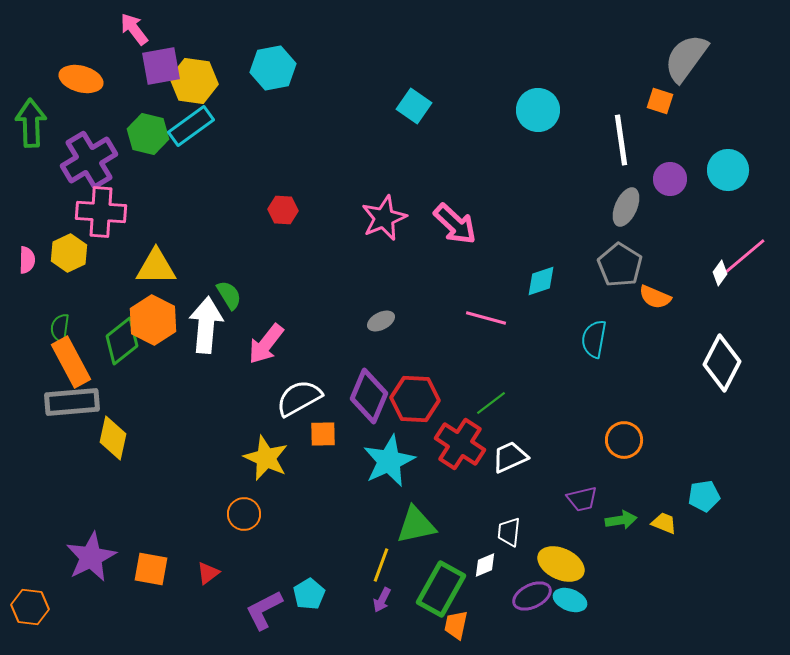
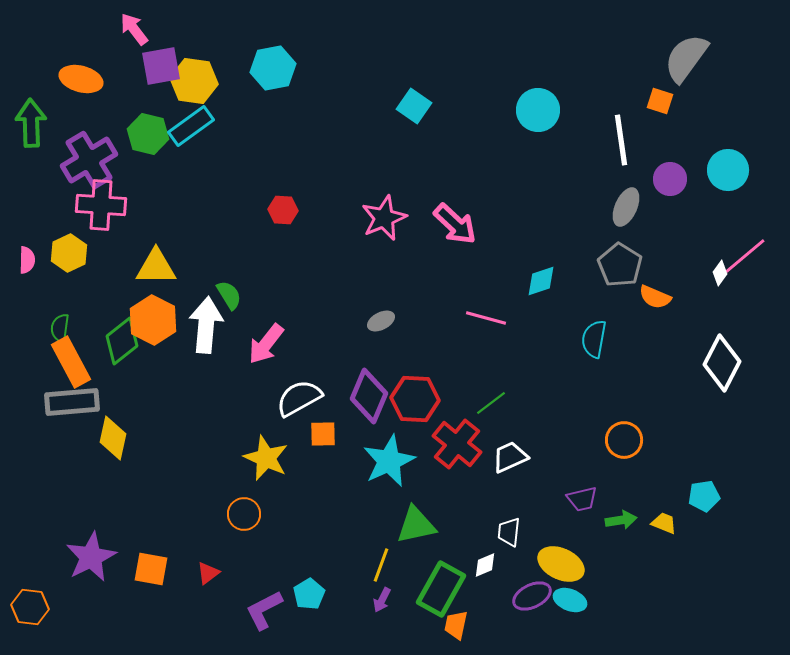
pink cross at (101, 212): moved 7 px up
red cross at (460, 444): moved 3 px left; rotated 6 degrees clockwise
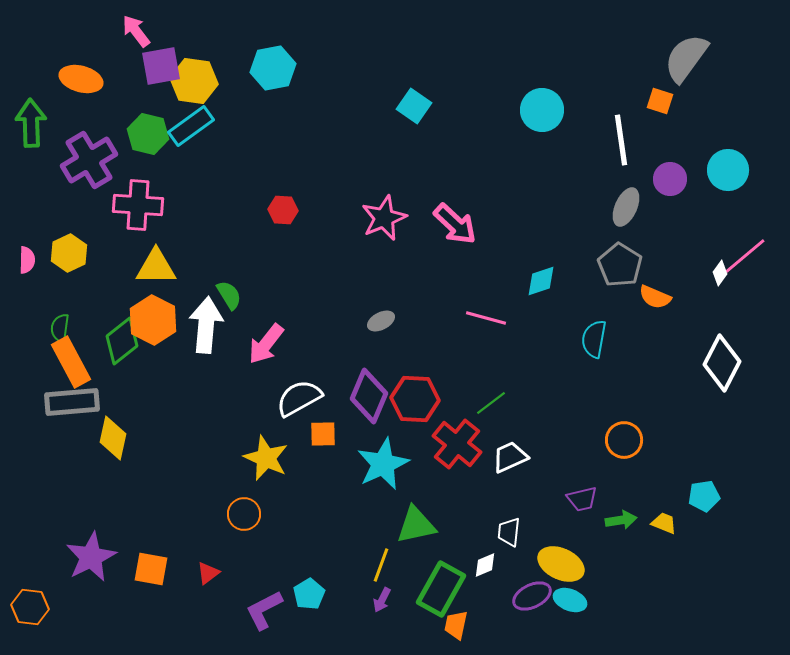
pink arrow at (134, 29): moved 2 px right, 2 px down
cyan circle at (538, 110): moved 4 px right
pink cross at (101, 205): moved 37 px right
cyan star at (389, 461): moved 6 px left, 3 px down
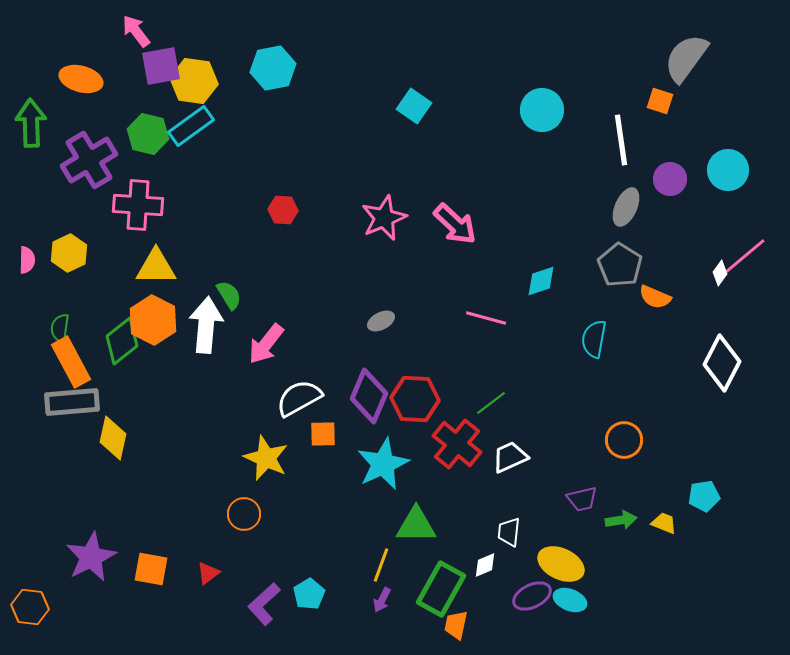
green triangle at (416, 525): rotated 12 degrees clockwise
purple L-shape at (264, 610): moved 6 px up; rotated 15 degrees counterclockwise
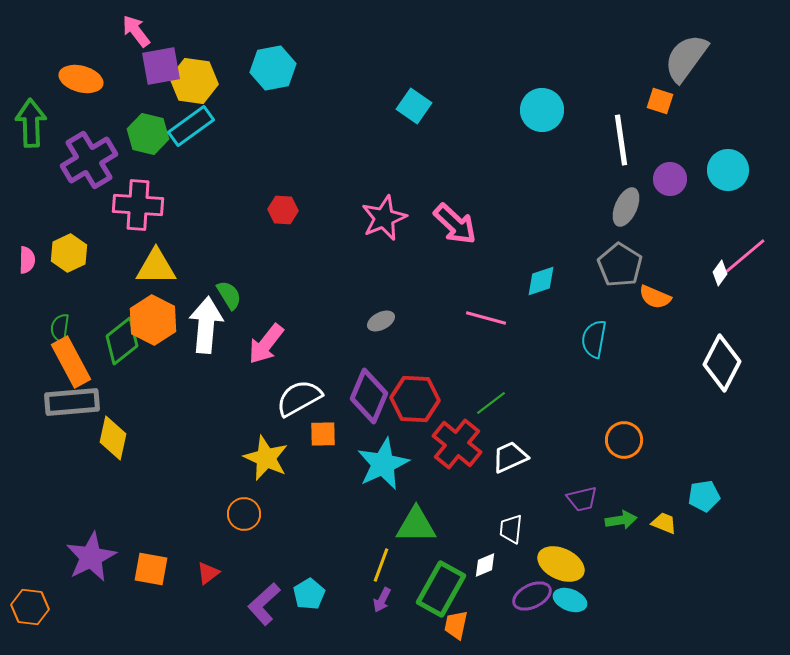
white trapezoid at (509, 532): moved 2 px right, 3 px up
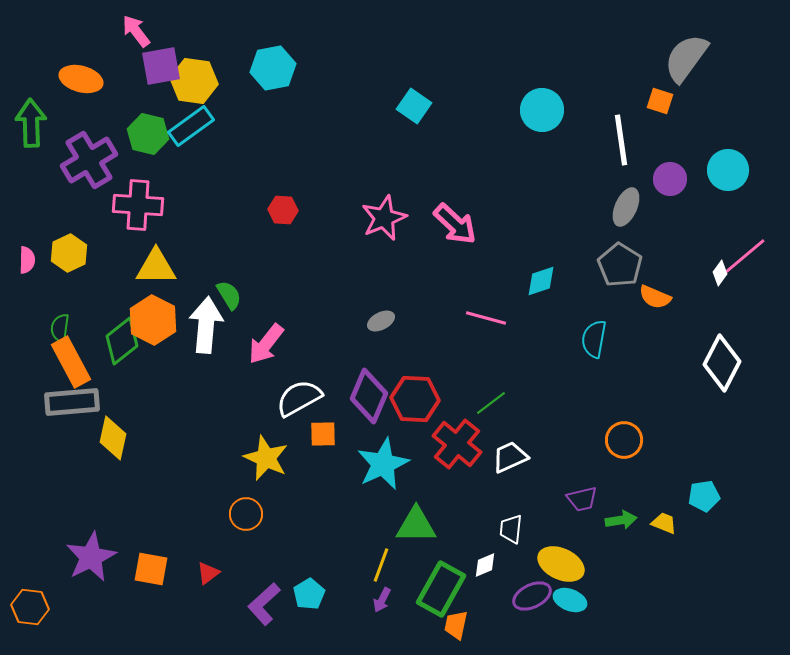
orange circle at (244, 514): moved 2 px right
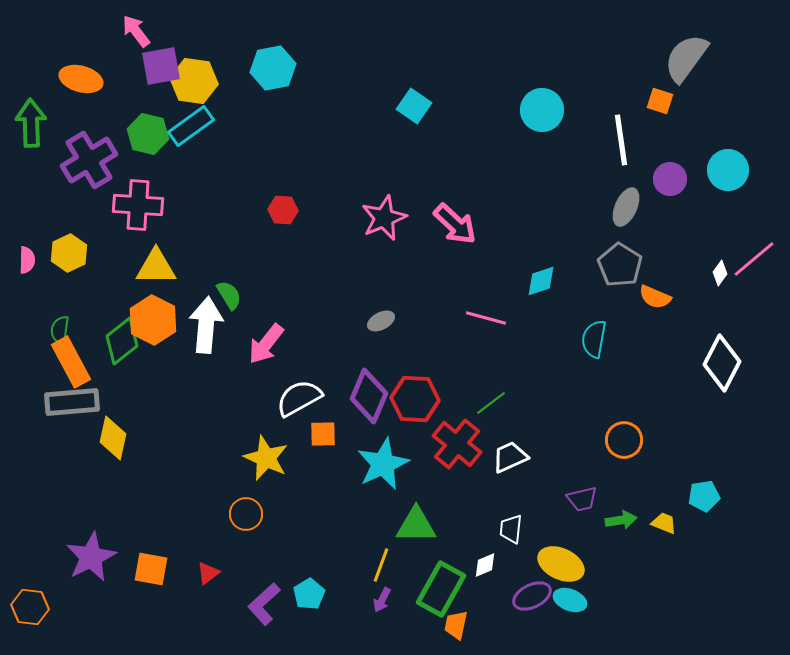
pink line at (745, 256): moved 9 px right, 3 px down
green semicircle at (60, 328): moved 2 px down
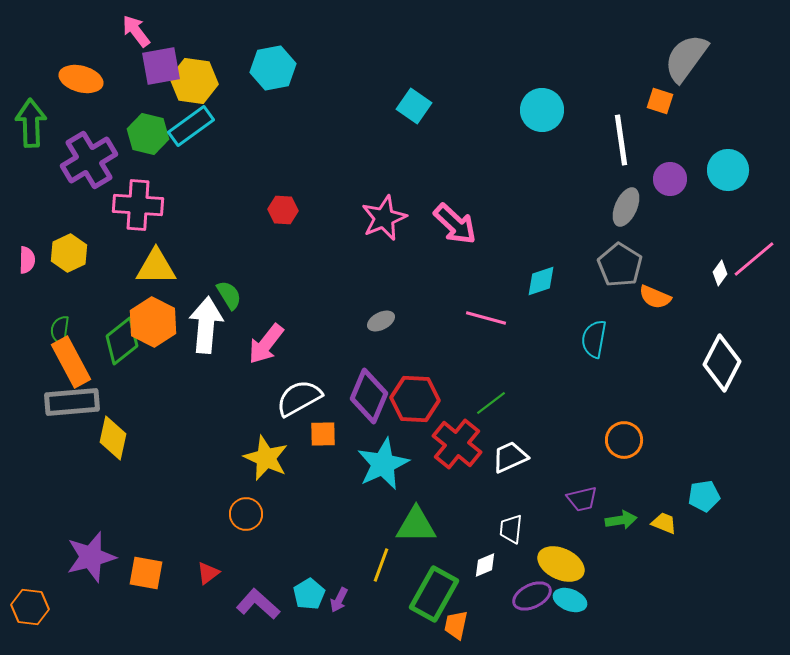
orange hexagon at (153, 320): moved 2 px down
purple star at (91, 557): rotated 12 degrees clockwise
orange square at (151, 569): moved 5 px left, 4 px down
green rectangle at (441, 589): moved 7 px left, 5 px down
purple arrow at (382, 600): moved 43 px left
purple L-shape at (264, 604): moved 6 px left; rotated 84 degrees clockwise
